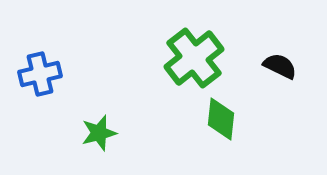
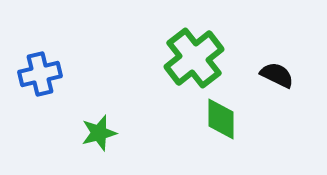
black semicircle: moved 3 px left, 9 px down
green diamond: rotated 6 degrees counterclockwise
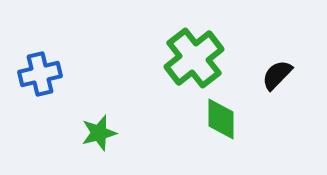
black semicircle: rotated 72 degrees counterclockwise
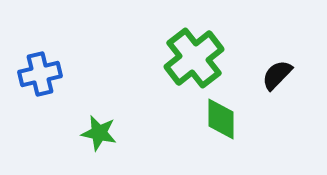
green star: rotated 27 degrees clockwise
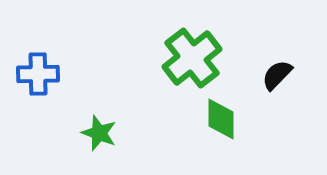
green cross: moved 2 px left
blue cross: moved 2 px left; rotated 12 degrees clockwise
green star: rotated 9 degrees clockwise
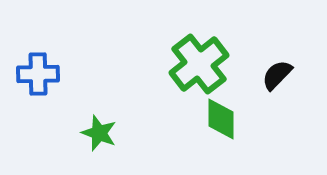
green cross: moved 7 px right, 6 px down
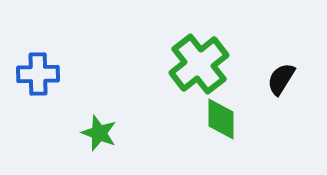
black semicircle: moved 4 px right, 4 px down; rotated 12 degrees counterclockwise
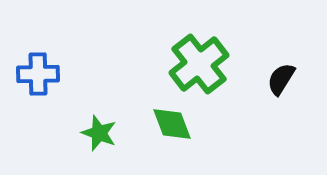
green diamond: moved 49 px left, 5 px down; rotated 21 degrees counterclockwise
